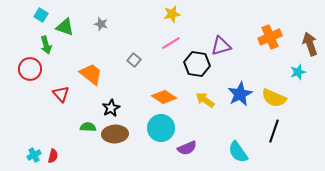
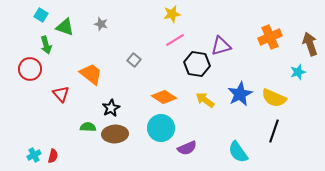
pink line: moved 4 px right, 3 px up
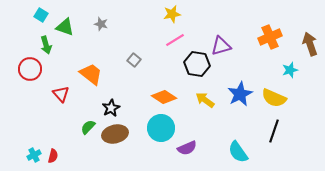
cyan star: moved 8 px left, 2 px up
green semicircle: rotated 49 degrees counterclockwise
brown ellipse: rotated 10 degrees counterclockwise
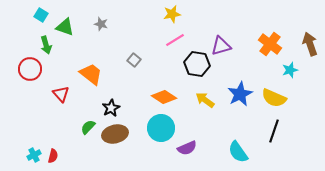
orange cross: moved 7 px down; rotated 30 degrees counterclockwise
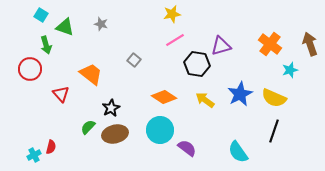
cyan circle: moved 1 px left, 2 px down
purple semicircle: rotated 120 degrees counterclockwise
red semicircle: moved 2 px left, 9 px up
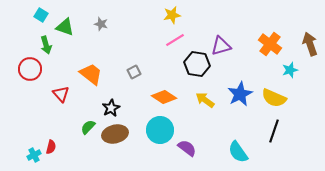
yellow star: moved 1 px down
gray square: moved 12 px down; rotated 24 degrees clockwise
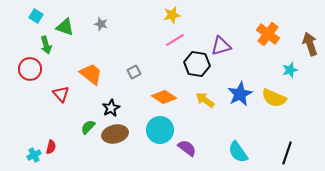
cyan square: moved 5 px left, 1 px down
orange cross: moved 2 px left, 10 px up
black line: moved 13 px right, 22 px down
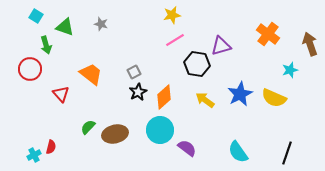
orange diamond: rotated 75 degrees counterclockwise
black star: moved 27 px right, 16 px up
